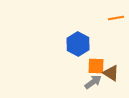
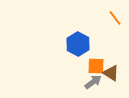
orange line: moved 1 px left; rotated 63 degrees clockwise
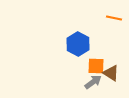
orange line: moved 1 px left; rotated 42 degrees counterclockwise
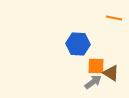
blue hexagon: rotated 25 degrees counterclockwise
